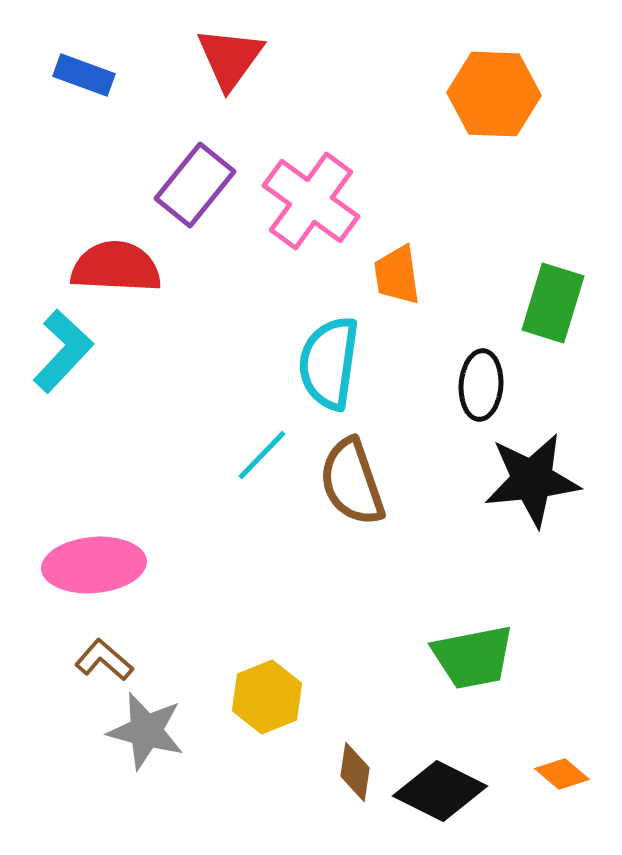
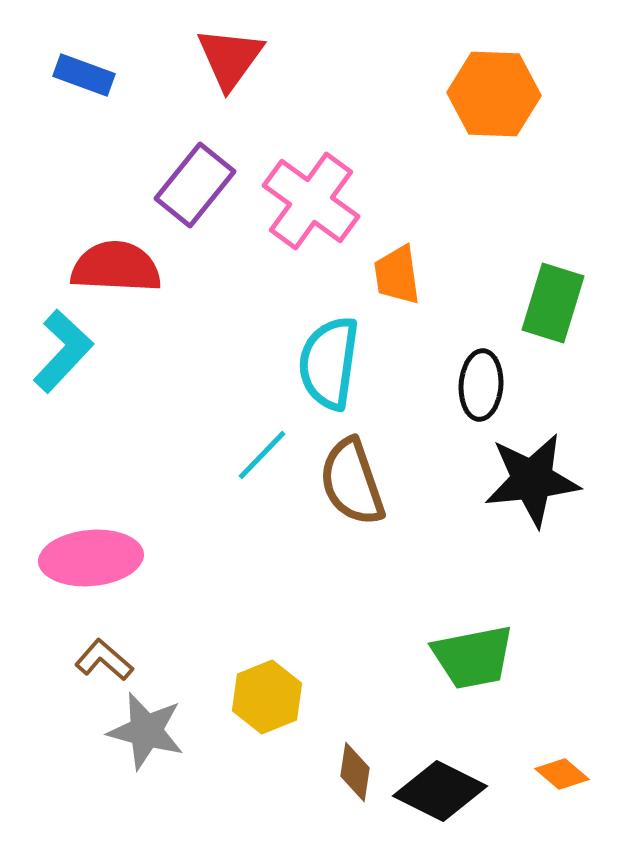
pink ellipse: moved 3 px left, 7 px up
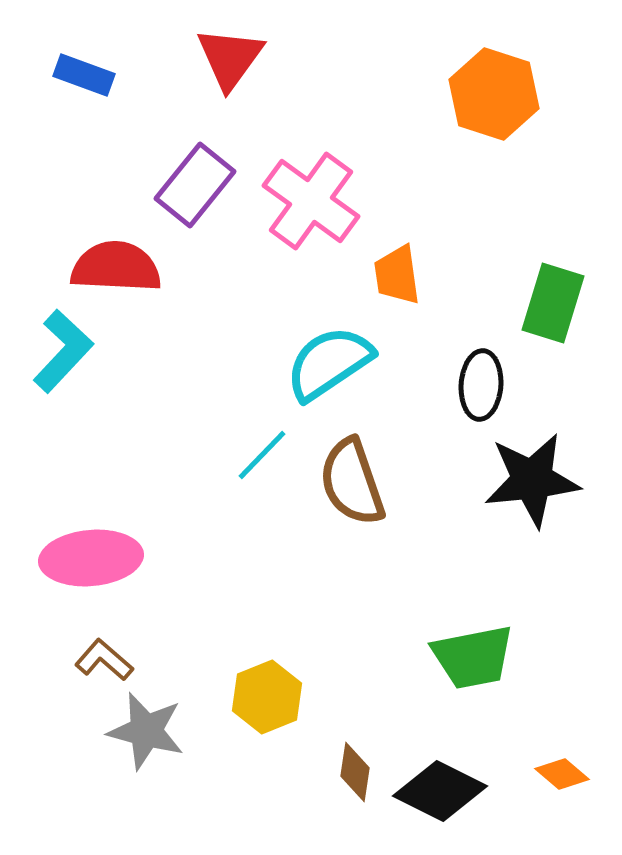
orange hexagon: rotated 16 degrees clockwise
cyan semicircle: rotated 48 degrees clockwise
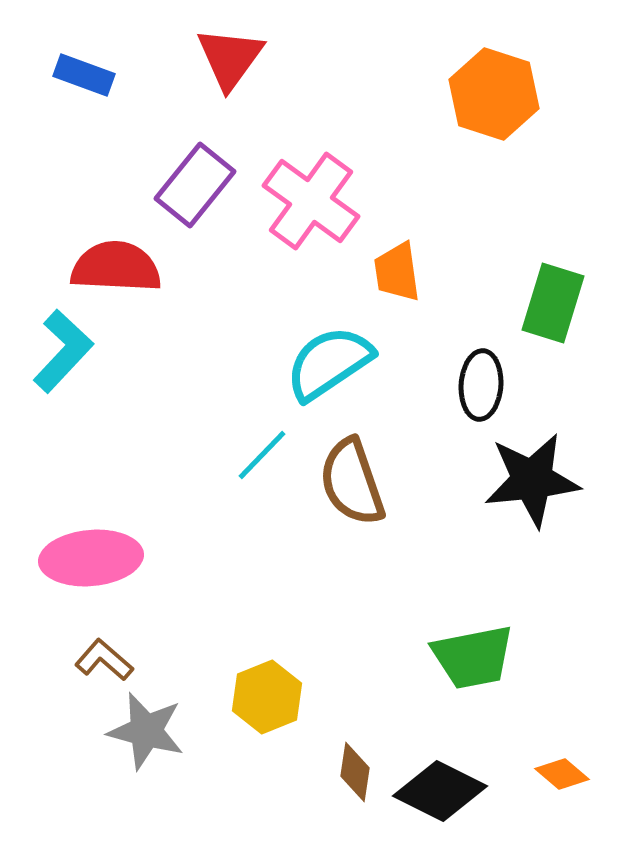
orange trapezoid: moved 3 px up
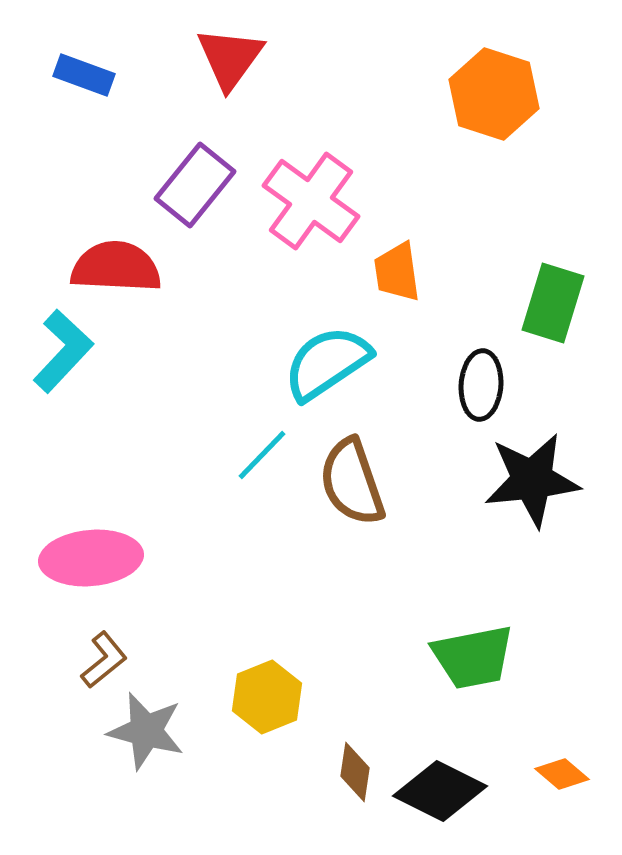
cyan semicircle: moved 2 px left
brown L-shape: rotated 100 degrees clockwise
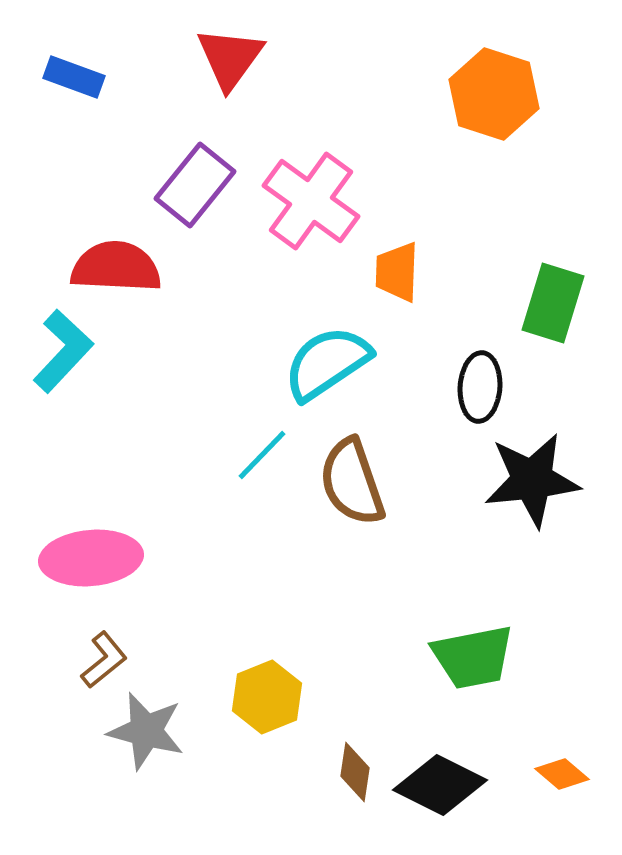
blue rectangle: moved 10 px left, 2 px down
orange trapezoid: rotated 10 degrees clockwise
black ellipse: moved 1 px left, 2 px down
black diamond: moved 6 px up
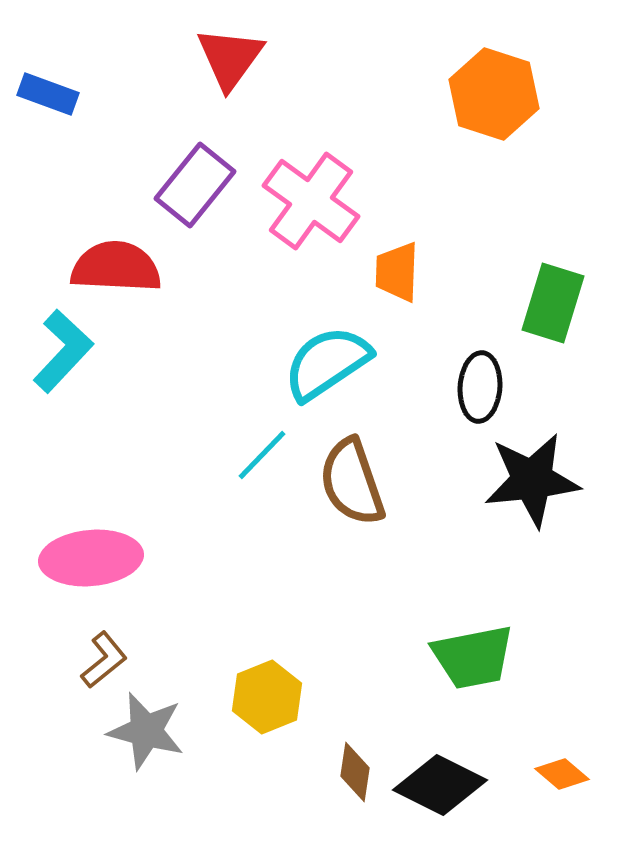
blue rectangle: moved 26 px left, 17 px down
